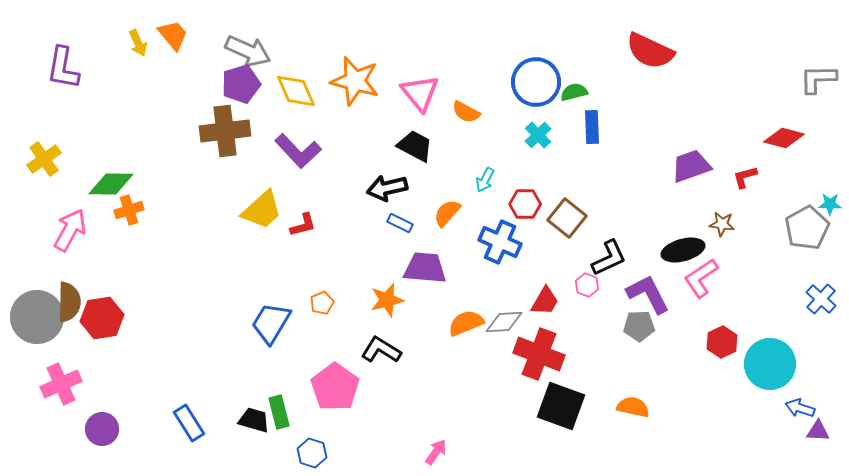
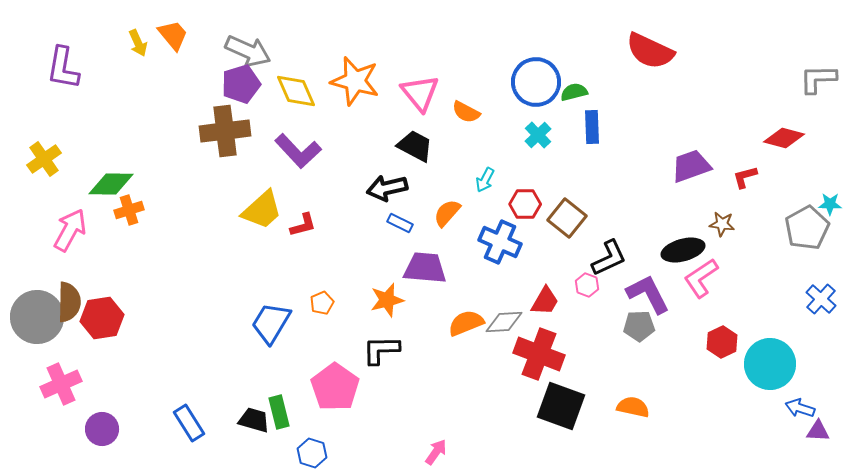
black L-shape at (381, 350): rotated 33 degrees counterclockwise
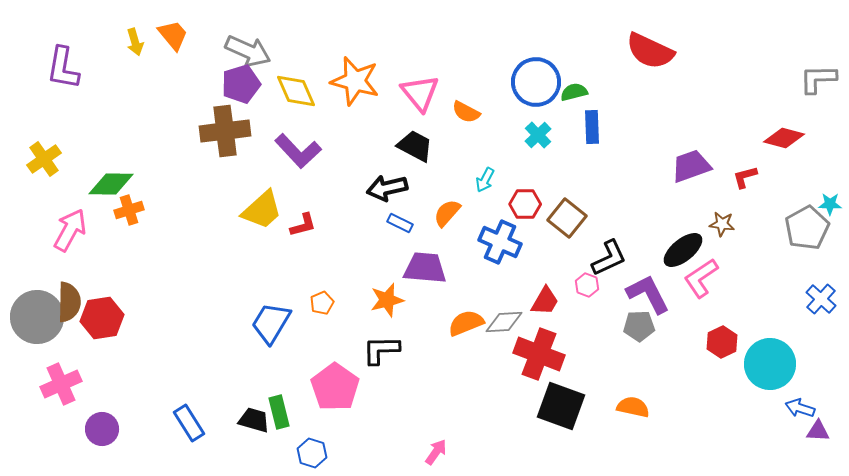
yellow arrow at (138, 43): moved 3 px left, 1 px up; rotated 8 degrees clockwise
black ellipse at (683, 250): rotated 24 degrees counterclockwise
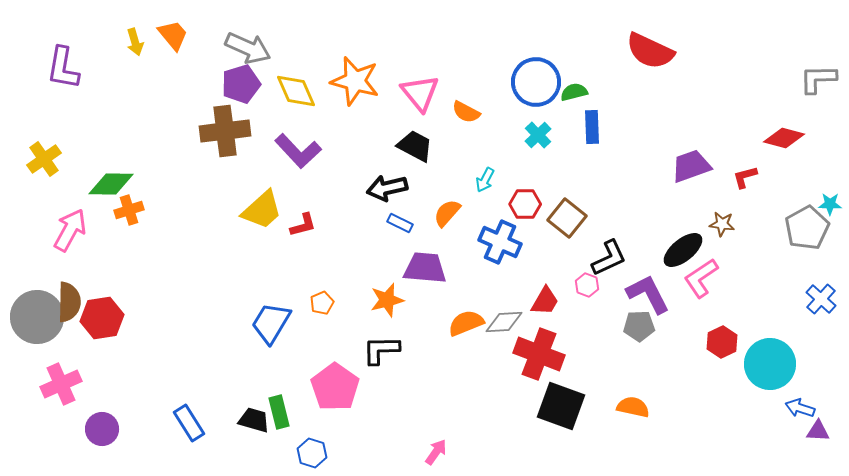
gray arrow at (248, 51): moved 3 px up
